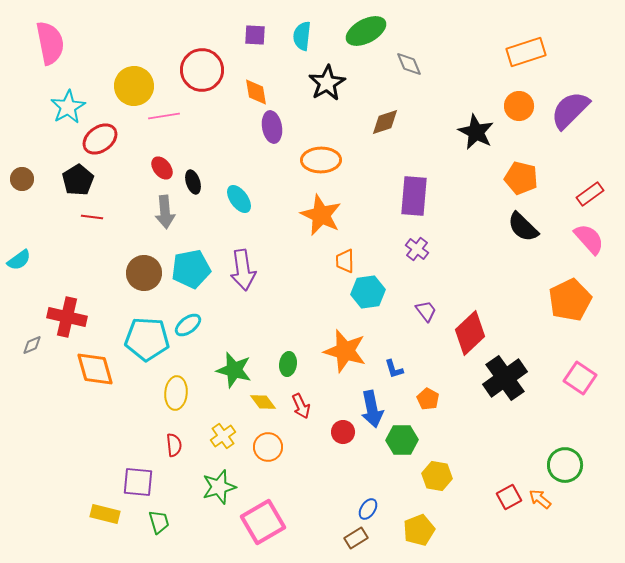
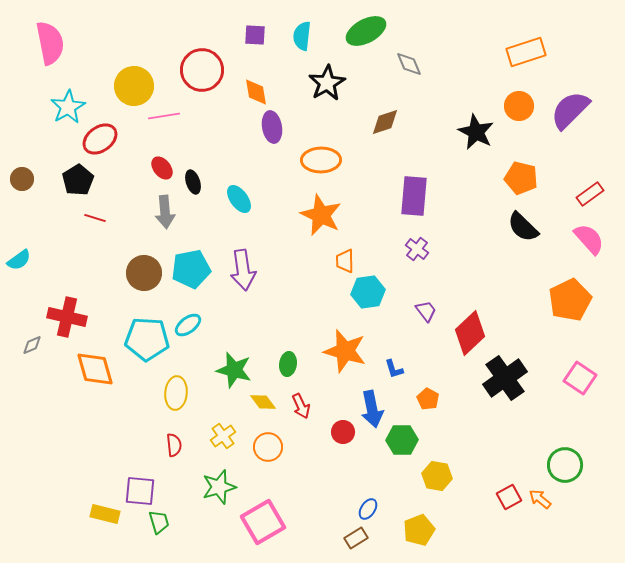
red line at (92, 217): moved 3 px right, 1 px down; rotated 10 degrees clockwise
purple square at (138, 482): moved 2 px right, 9 px down
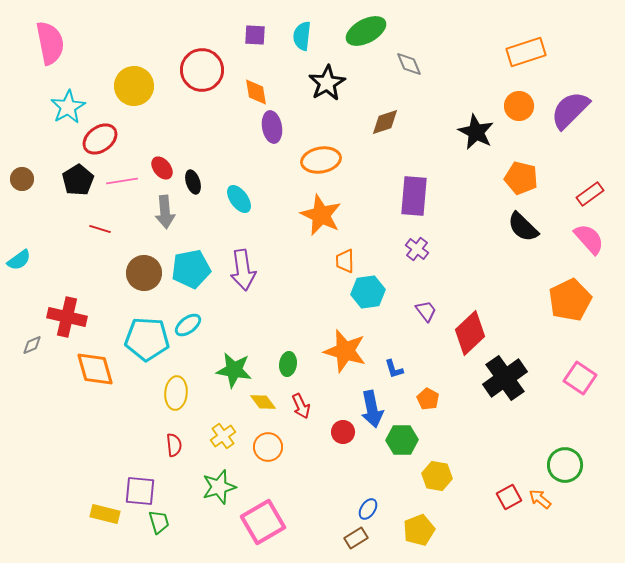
pink line at (164, 116): moved 42 px left, 65 px down
orange ellipse at (321, 160): rotated 9 degrees counterclockwise
red line at (95, 218): moved 5 px right, 11 px down
green star at (234, 370): rotated 6 degrees counterclockwise
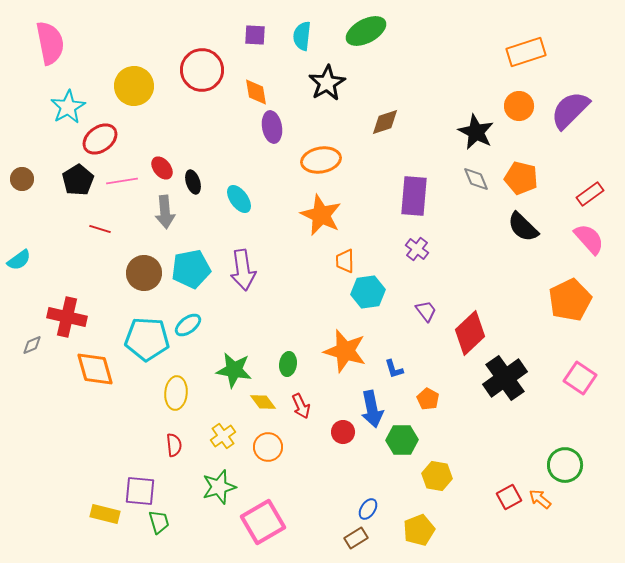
gray diamond at (409, 64): moved 67 px right, 115 px down
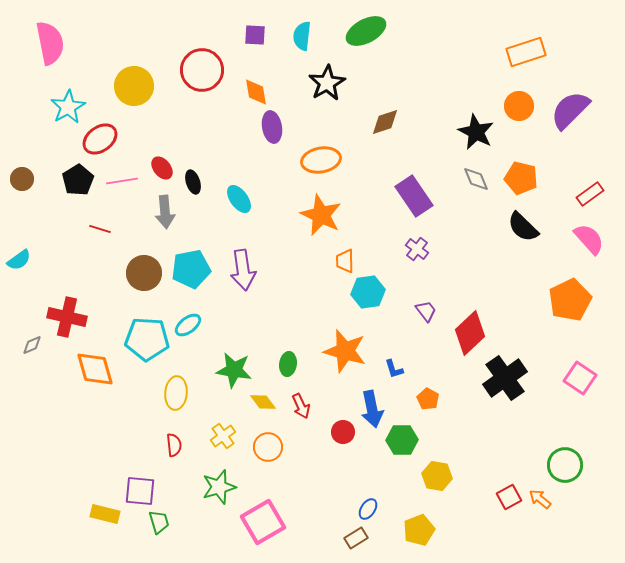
purple rectangle at (414, 196): rotated 39 degrees counterclockwise
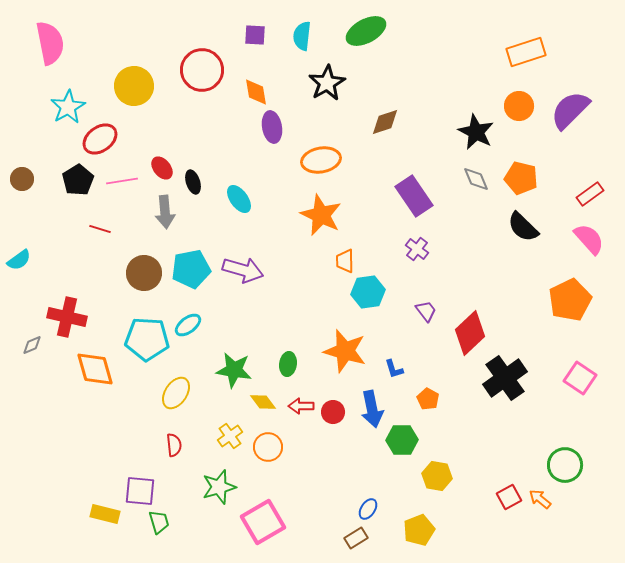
purple arrow at (243, 270): rotated 66 degrees counterclockwise
yellow ellipse at (176, 393): rotated 28 degrees clockwise
red arrow at (301, 406): rotated 115 degrees clockwise
red circle at (343, 432): moved 10 px left, 20 px up
yellow cross at (223, 436): moved 7 px right
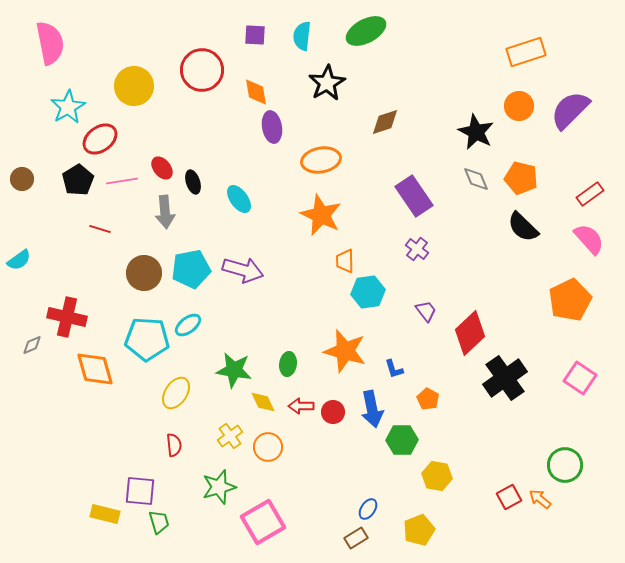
yellow diamond at (263, 402): rotated 12 degrees clockwise
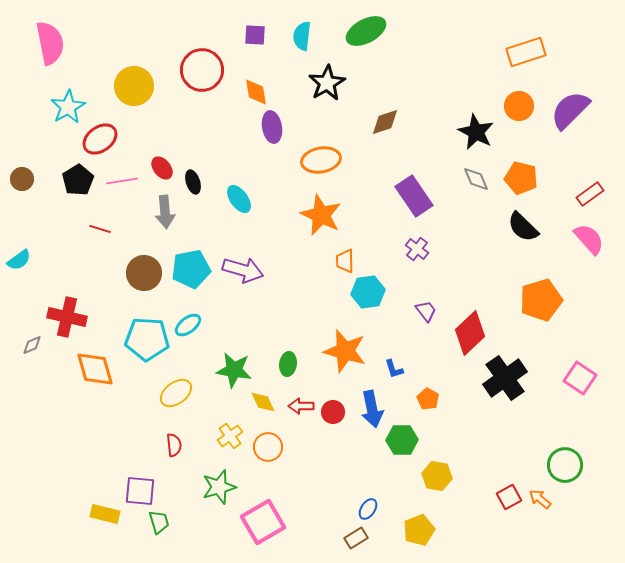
orange pentagon at (570, 300): moved 29 px left; rotated 9 degrees clockwise
yellow ellipse at (176, 393): rotated 20 degrees clockwise
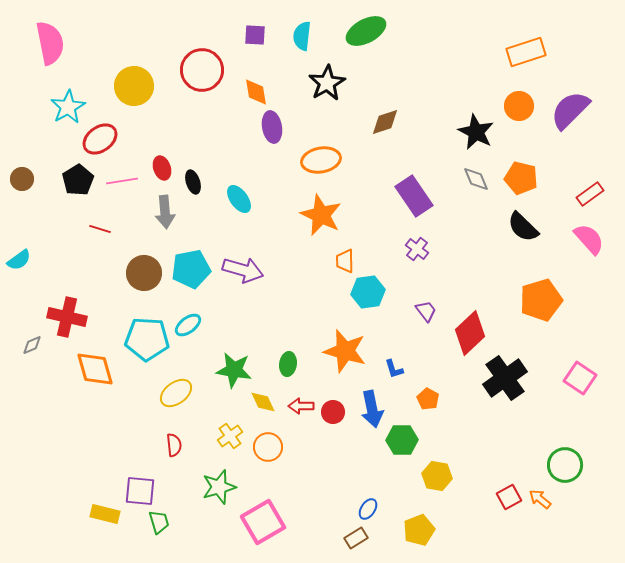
red ellipse at (162, 168): rotated 20 degrees clockwise
